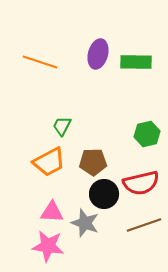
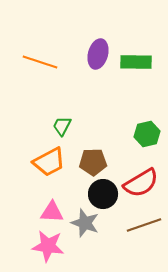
red semicircle: rotated 18 degrees counterclockwise
black circle: moved 1 px left
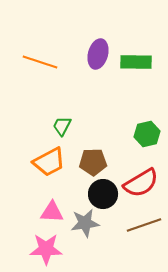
gray star: rotated 28 degrees counterclockwise
pink star: moved 2 px left, 3 px down; rotated 8 degrees counterclockwise
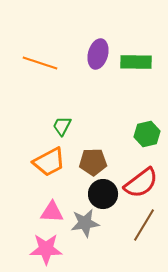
orange line: moved 1 px down
red semicircle: rotated 6 degrees counterclockwise
brown line: rotated 40 degrees counterclockwise
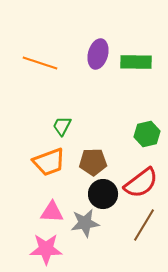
orange trapezoid: rotated 8 degrees clockwise
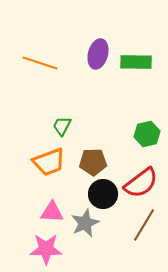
gray star: rotated 16 degrees counterclockwise
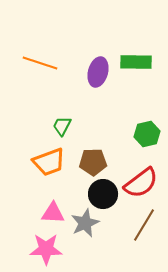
purple ellipse: moved 18 px down
pink triangle: moved 1 px right, 1 px down
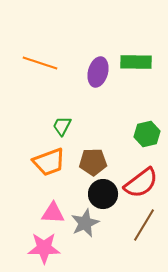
pink star: moved 2 px left, 1 px up
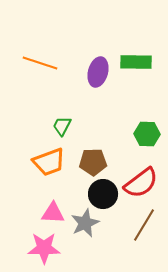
green hexagon: rotated 15 degrees clockwise
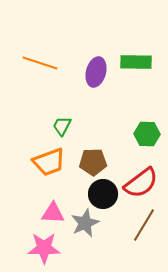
purple ellipse: moved 2 px left
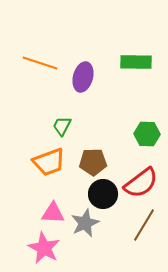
purple ellipse: moved 13 px left, 5 px down
pink star: rotated 28 degrees clockwise
